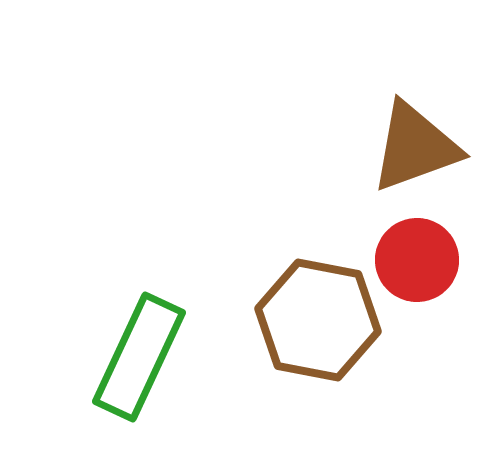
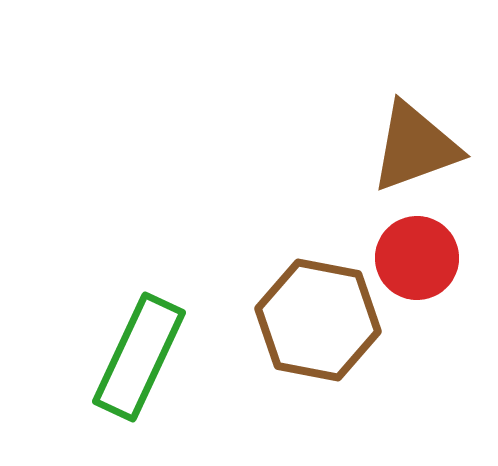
red circle: moved 2 px up
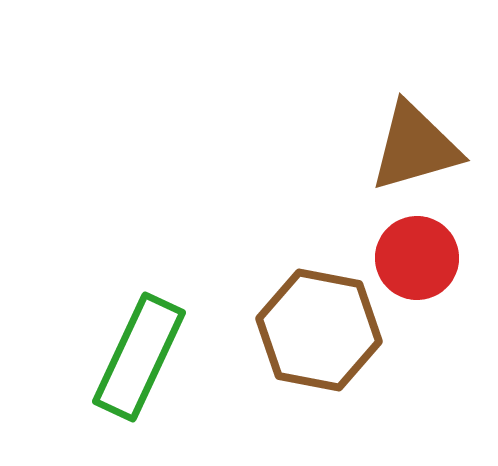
brown triangle: rotated 4 degrees clockwise
brown hexagon: moved 1 px right, 10 px down
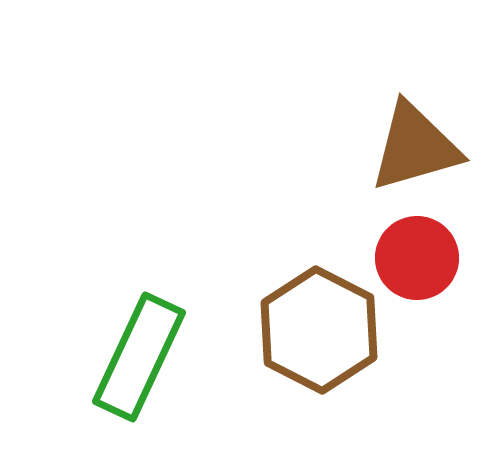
brown hexagon: rotated 16 degrees clockwise
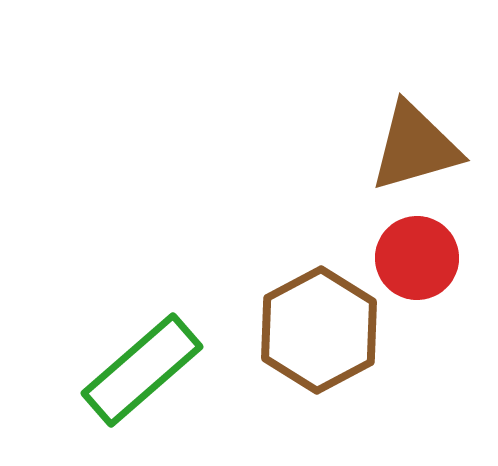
brown hexagon: rotated 5 degrees clockwise
green rectangle: moved 3 px right, 13 px down; rotated 24 degrees clockwise
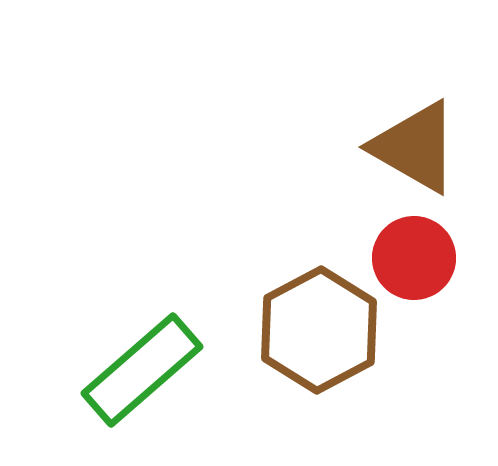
brown triangle: rotated 46 degrees clockwise
red circle: moved 3 px left
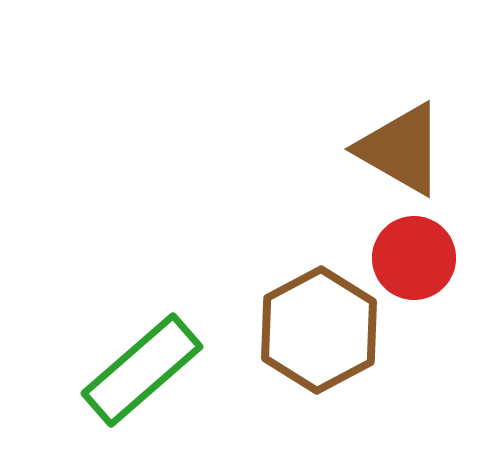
brown triangle: moved 14 px left, 2 px down
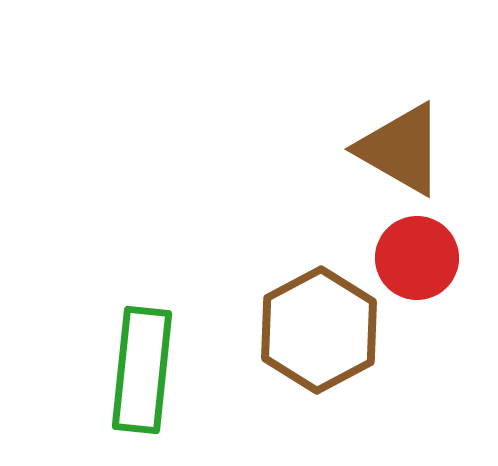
red circle: moved 3 px right
green rectangle: rotated 43 degrees counterclockwise
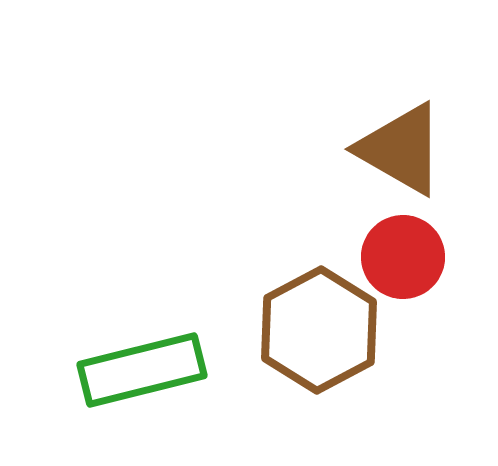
red circle: moved 14 px left, 1 px up
green rectangle: rotated 70 degrees clockwise
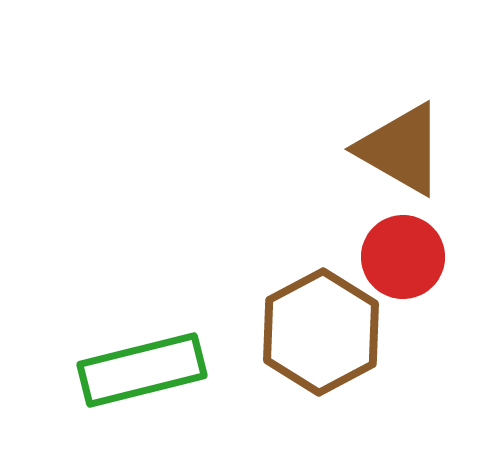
brown hexagon: moved 2 px right, 2 px down
